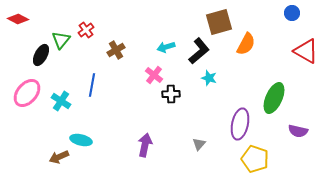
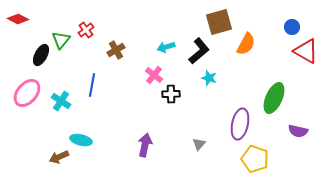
blue circle: moved 14 px down
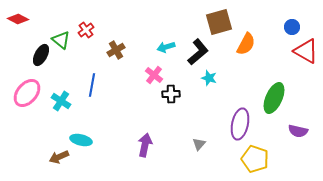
green triangle: rotated 30 degrees counterclockwise
black L-shape: moved 1 px left, 1 px down
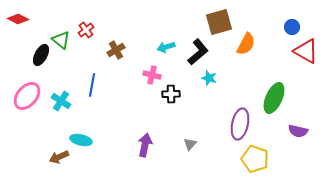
pink cross: moved 2 px left; rotated 24 degrees counterclockwise
pink ellipse: moved 3 px down
gray triangle: moved 9 px left
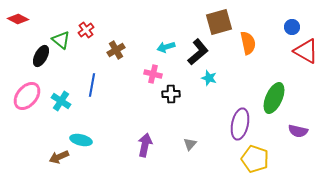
orange semicircle: moved 2 px right, 1 px up; rotated 40 degrees counterclockwise
black ellipse: moved 1 px down
pink cross: moved 1 px right, 1 px up
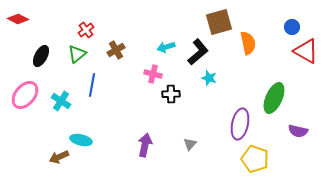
green triangle: moved 16 px right, 14 px down; rotated 42 degrees clockwise
pink ellipse: moved 2 px left, 1 px up
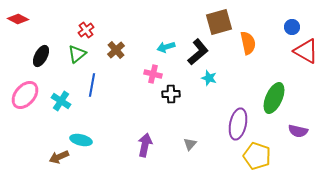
brown cross: rotated 12 degrees counterclockwise
purple ellipse: moved 2 px left
yellow pentagon: moved 2 px right, 3 px up
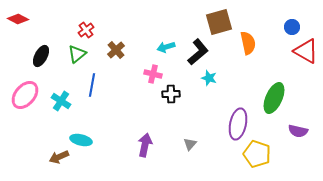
yellow pentagon: moved 2 px up
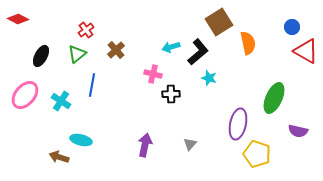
brown square: rotated 16 degrees counterclockwise
cyan arrow: moved 5 px right
brown arrow: rotated 42 degrees clockwise
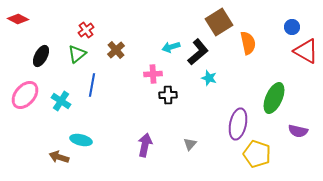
pink cross: rotated 18 degrees counterclockwise
black cross: moved 3 px left, 1 px down
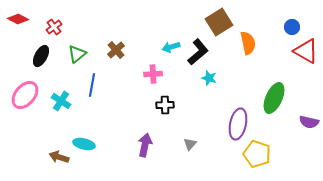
red cross: moved 32 px left, 3 px up
black cross: moved 3 px left, 10 px down
purple semicircle: moved 11 px right, 9 px up
cyan ellipse: moved 3 px right, 4 px down
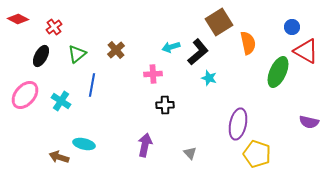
green ellipse: moved 4 px right, 26 px up
gray triangle: moved 9 px down; rotated 24 degrees counterclockwise
